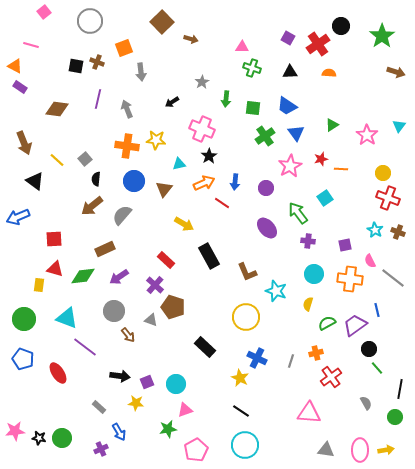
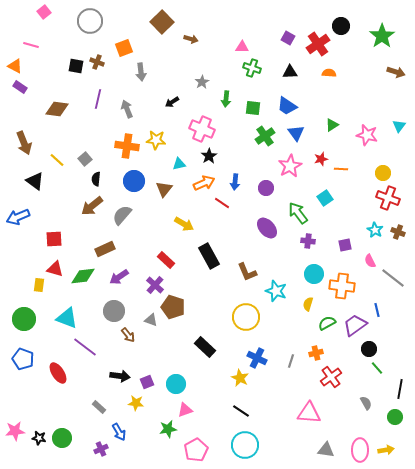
pink star at (367, 135): rotated 20 degrees counterclockwise
orange cross at (350, 279): moved 8 px left, 7 px down
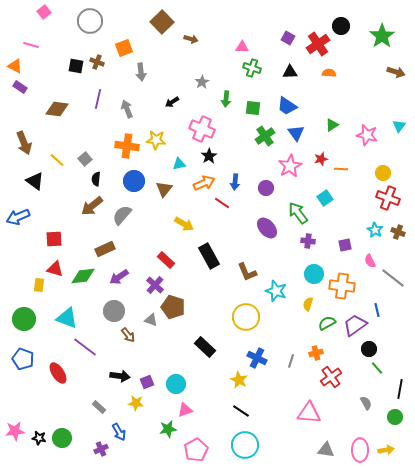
yellow star at (240, 378): moved 1 px left, 2 px down
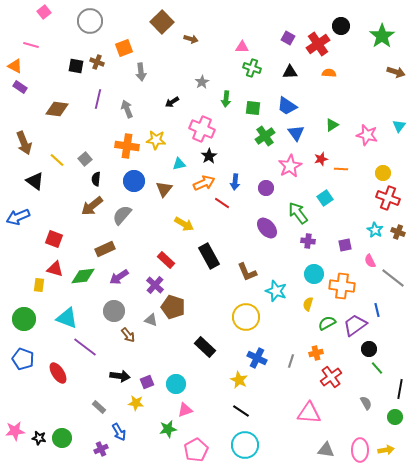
red square at (54, 239): rotated 24 degrees clockwise
